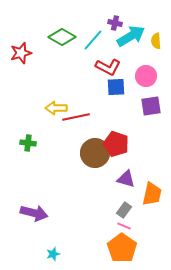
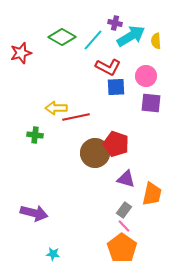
purple square: moved 3 px up; rotated 15 degrees clockwise
green cross: moved 7 px right, 8 px up
pink line: rotated 24 degrees clockwise
cyan star: rotated 24 degrees clockwise
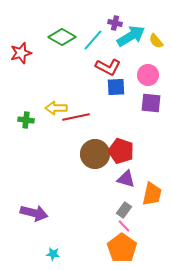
yellow semicircle: rotated 35 degrees counterclockwise
pink circle: moved 2 px right, 1 px up
green cross: moved 9 px left, 15 px up
red pentagon: moved 5 px right, 7 px down
brown circle: moved 1 px down
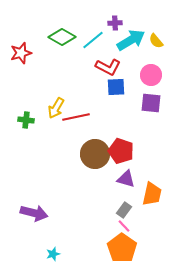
purple cross: rotated 16 degrees counterclockwise
cyan arrow: moved 4 px down
cyan line: rotated 10 degrees clockwise
pink circle: moved 3 px right
yellow arrow: rotated 60 degrees counterclockwise
cyan star: rotated 24 degrees counterclockwise
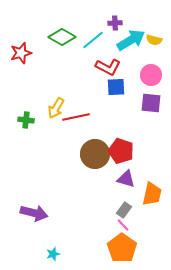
yellow semicircle: moved 2 px left, 1 px up; rotated 35 degrees counterclockwise
pink line: moved 1 px left, 1 px up
